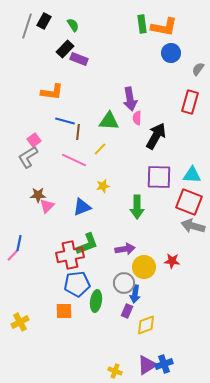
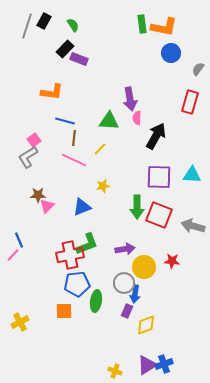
brown line at (78, 132): moved 4 px left, 6 px down
red square at (189, 202): moved 30 px left, 13 px down
blue line at (19, 243): moved 3 px up; rotated 35 degrees counterclockwise
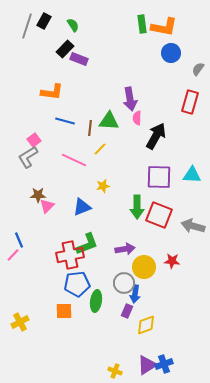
brown line at (74, 138): moved 16 px right, 10 px up
